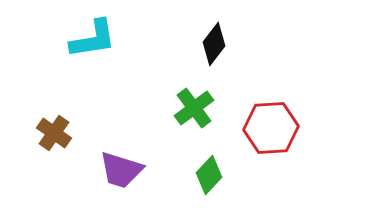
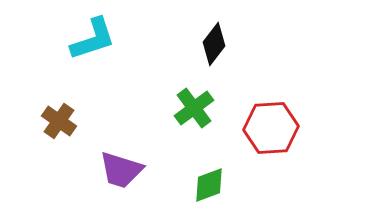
cyan L-shape: rotated 9 degrees counterclockwise
brown cross: moved 5 px right, 12 px up
green diamond: moved 10 px down; rotated 27 degrees clockwise
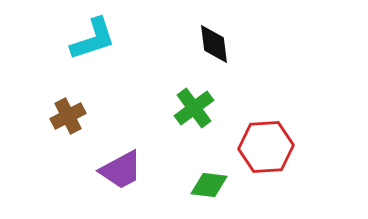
black diamond: rotated 45 degrees counterclockwise
brown cross: moved 9 px right, 5 px up; rotated 28 degrees clockwise
red hexagon: moved 5 px left, 19 px down
purple trapezoid: rotated 45 degrees counterclockwise
green diamond: rotated 27 degrees clockwise
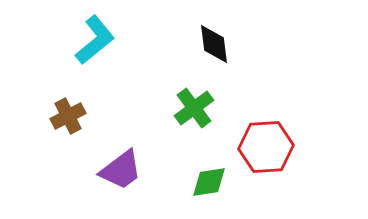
cyan L-shape: moved 2 px right, 1 px down; rotated 21 degrees counterclockwise
purple trapezoid: rotated 9 degrees counterclockwise
green diamond: moved 3 px up; rotated 15 degrees counterclockwise
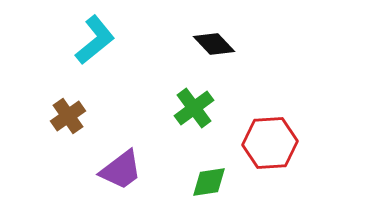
black diamond: rotated 36 degrees counterclockwise
brown cross: rotated 8 degrees counterclockwise
red hexagon: moved 4 px right, 4 px up
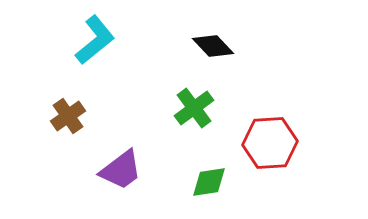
black diamond: moved 1 px left, 2 px down
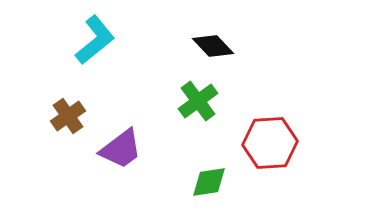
green cross: moved 4 px right, 7 px up
purple trapezoid: moved 21 px up
